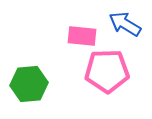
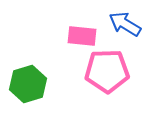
green hexagon: moved 1 px left; rotated 12 degrees counterclockwise
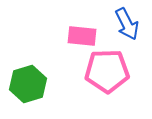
blue arrow: moved 2 px right; rotated 148 degrees counterclockwise
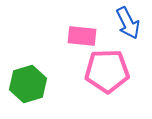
blue arrow: moved 1 px right, 1 px up
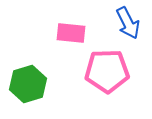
pink rectangle: moved 11 px left, 3 px up
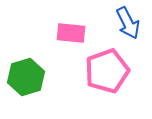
pink pentagon: rotated 18 degrees counterclockwise
green hexagon: moved 2 px left, 7 px up
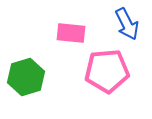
blue arrow: moved 1 px left, 1 px down
pink pentagon: rotated 15 degrees clockwise
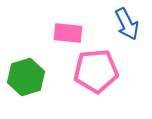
pink rectangle: moved 3 px left
pink pentagon: moved 11 px left
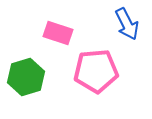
pink rectangle: moved 10 px left; rotated 12 degrees clockwise
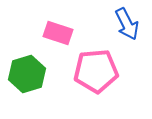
green hexagon: moved 1 px right, 3 px up
